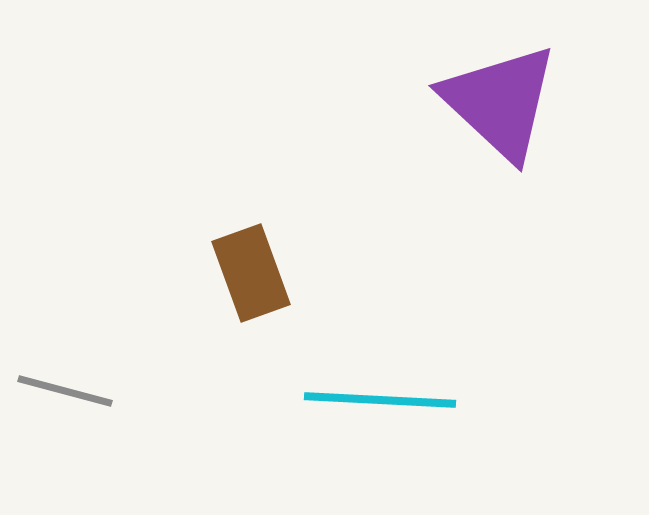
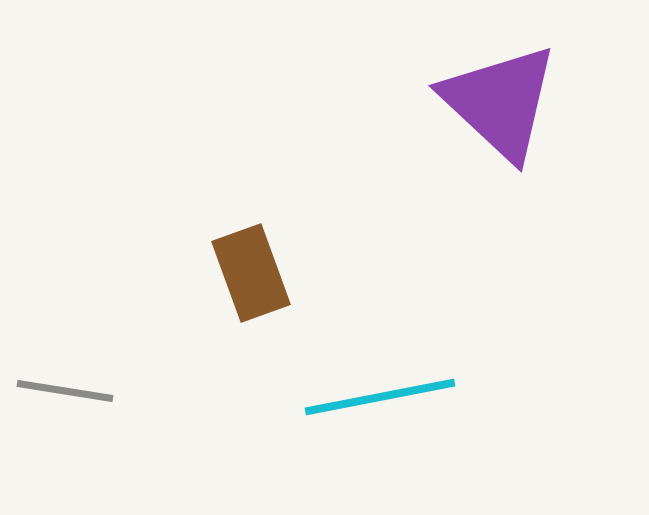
gray line: rotated 6 degrees counterclockwise
cyan line: moved 3 px up; rotated 14 degrees counterclockwise
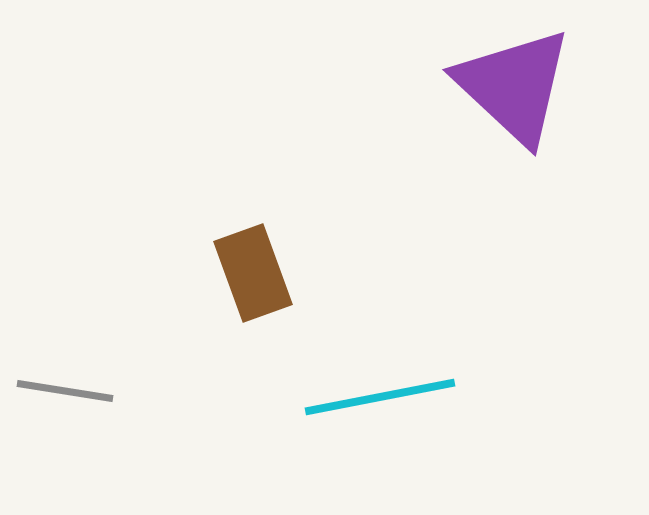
purple triangle: moved 14 px right, 16 px up
brown rectangle: moved 2 px right
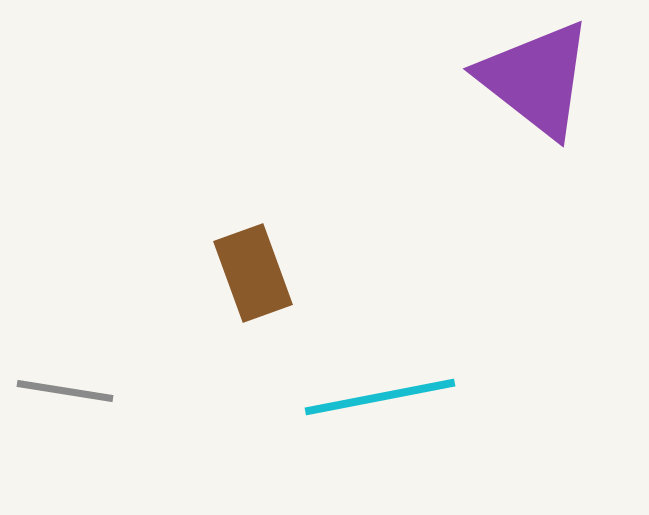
purple triangle: moved 22 px right, 7 px up; rotated 5 degrees counterclockwise
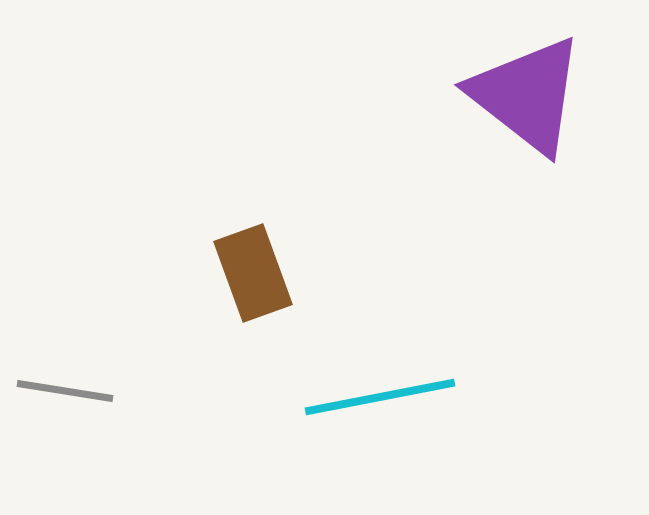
purple triangle: moved 9 px left, 16 px down
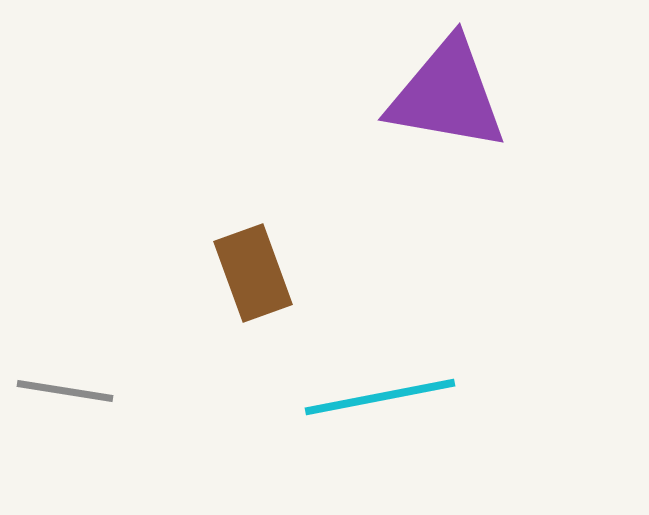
purple triangle: moved 80 px left; rotated 28 degrees counterclockwise
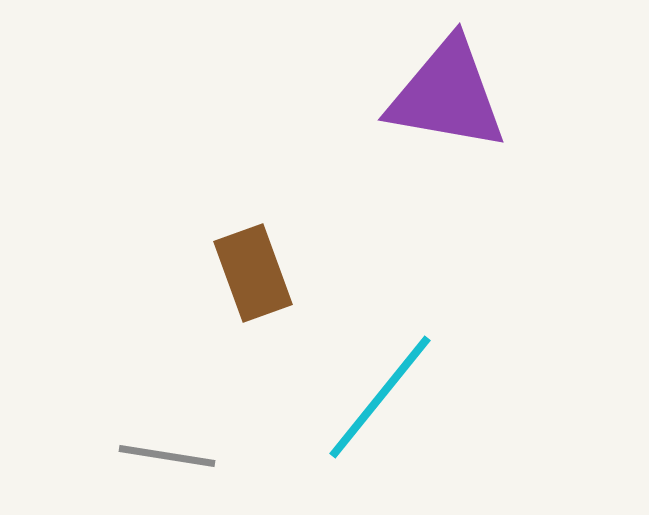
gray line: moved 102 px right, 65 px down
cyan line: rotated 40 degrees counterclockwise
